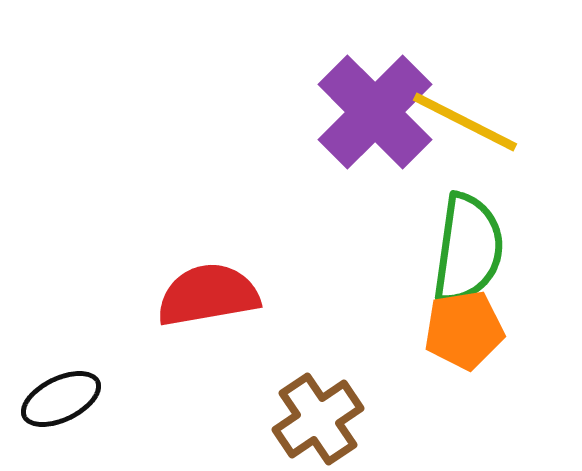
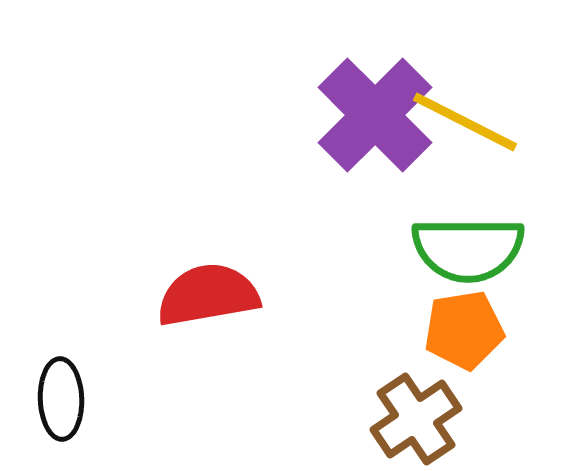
purple cross: moved 3 px down
green semicircle: rotated 82 degrees clockwise
black ellipse: rotated 66 degrees counterclockwise
brown cross: moved 98 px right
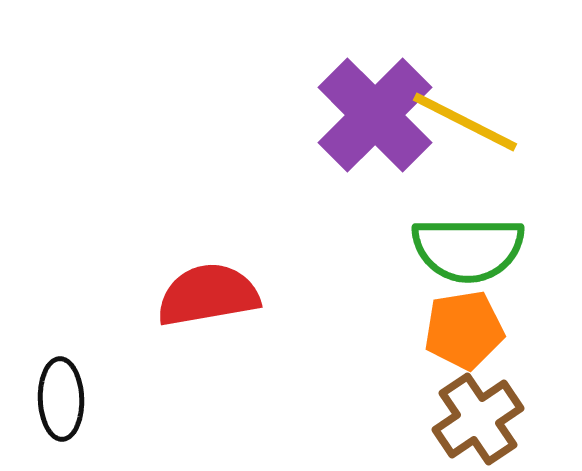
brown cross: moved 62 px right
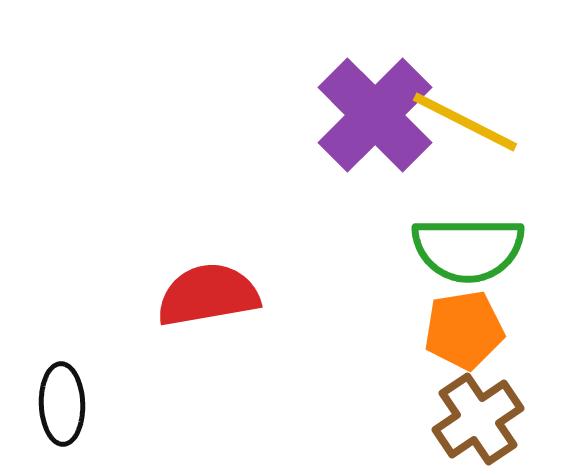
black ellipse: moved 1 px right, 5 px down
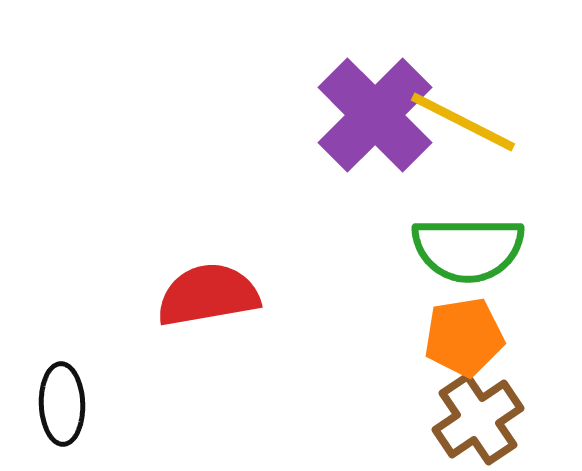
yellow line: moved 2 px left
orange pentagon: moved 7 px down
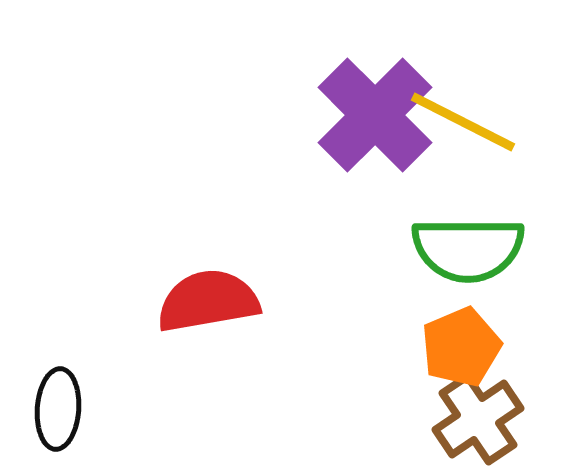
red semicircle: moved 6 px down
orange pentagon: moved 3 px left, 10 px down; rotated 14 degrees counterclockwise
black ellipse: moved 4 px left, 5 px down; rotated 6 degrees clockwise
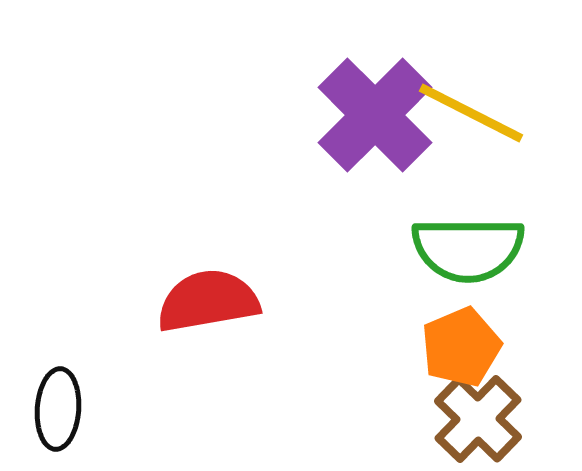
yellow line: moved 8 px right, 9 px up
brown cross: rotated 12 degrees counterclockwise
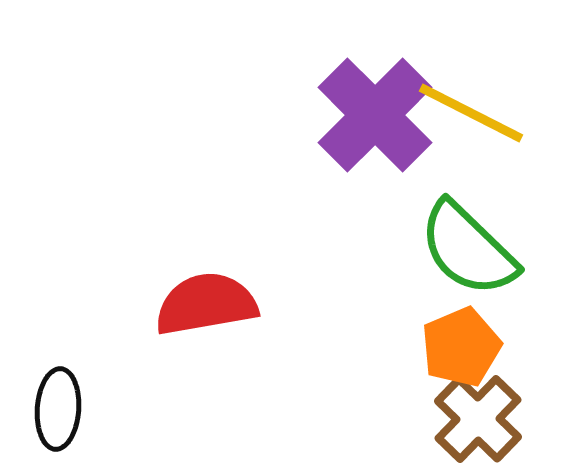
green semicircle: rotated 44 degrees clockwise
red semicircle: moved 2 px left, 3 px down
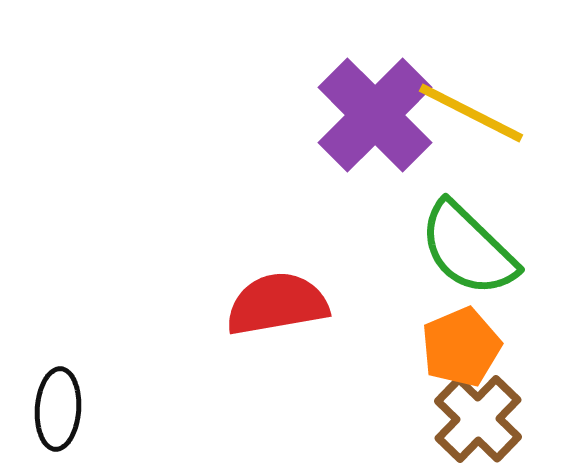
red semicircle: moved 71 px right
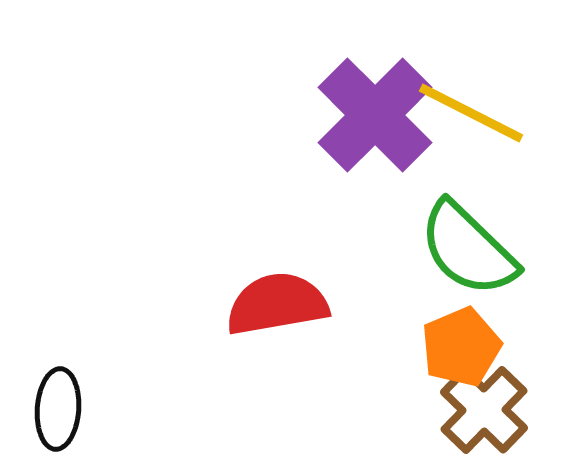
brown cross: moved 6 px right, 9 px up
